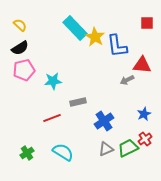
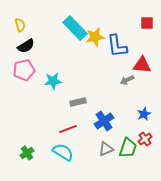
yellow semicircle: rotated 32 degrees clockwise
yellow star: rotated 30 degrees clockwise
black semicircle: moved 6 px right, 2 px up
red line: moved 16 px right, 11 px down
green trapezoid: rotated 135 degrees clockwise
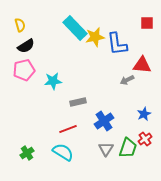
blue L-shape: moved 2 px up
gray triangle: rotated 35 degrees counterclockwise
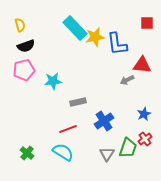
black semicircle: rotated 12 degrees clockwise
gray triangle: moved 1 px right, 5 px down
green cross: rotated 16 degrees counterclockwise
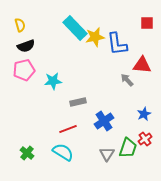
gray arrow: rotated 72 degrees clockwise
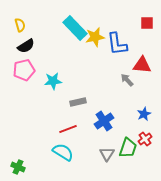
black semicircle: rotated 12 degrees counterclockwise
green cross: moved 9 px left, 14 px down; rotated 16 degrees counterclockwise
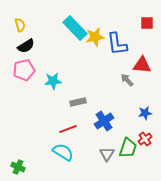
blue star: moved 1 px right, 1 px up; rotated 16 degrees clockwise
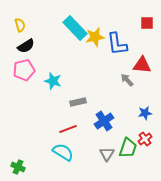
cyan star: rotated 24 degrees clockwise
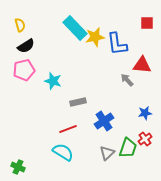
gray triangle: moved 1 px up; rotated 14 degrees clockwise
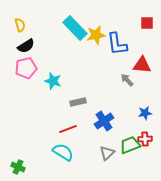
yellow star: moved 1 px right, 2 px up
pink pentagon: moved 2 px right, 2 px up
red cross: rotated 32 degrees clockwise
green trapezoid: moved 2 px right, 3 px up; rotated 130 degrees counterclockwise
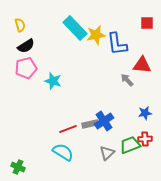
gray rectangle: moved 12 px right, 22 px down
